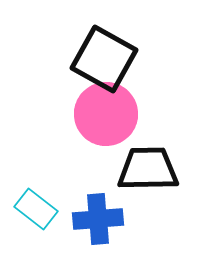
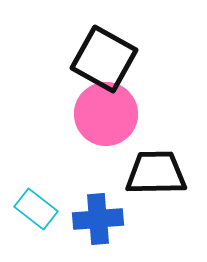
black trapezoid: moved 8 px right, 4 px down
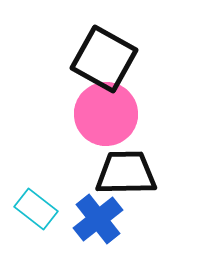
black trapezoid: moved 30 px left
blue cross: rotated 33 degrees counterclockwise
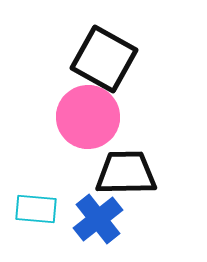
pink circle: moved 18 px left, 3 px down
cyan rectangle: rotated 33 degrees counterclockwise
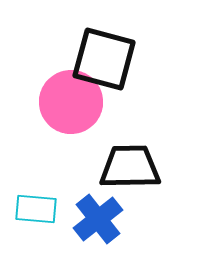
black square: rotated 14 degrees counterclockwise
pink circle: moved 17 px left, 15 px up
black trapezoid: moved 4 px right, 6 px up
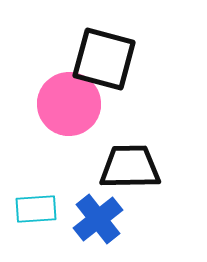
pink circle: moved 2 px left, 2 px down
cyan rectangle: rotated 9 degrees counterclockwise
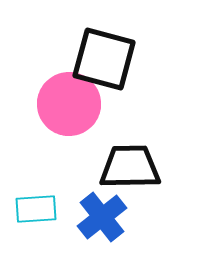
blue cross: moved 4 px right, 2 px up
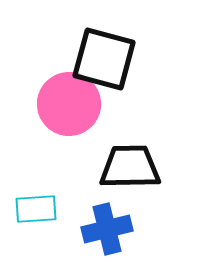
blue cross: moved 5 px right, 12 px down; rotated 24 degrees clockwise
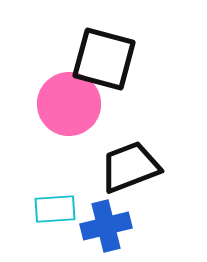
black trapezoid: rotated 20 degrees counterclockwise
cyan rectangle: moved 19 px right
blue cross: moved 1 px left, 3 px up
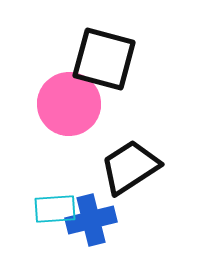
black trapezoid: rotated 12 degrees counterclockwise
blue cross: moved 15 px left, 6 px up
